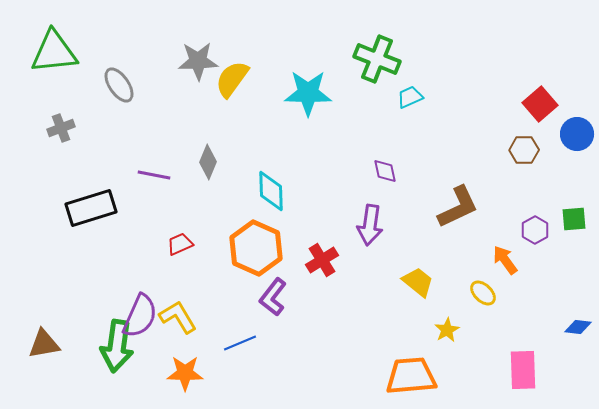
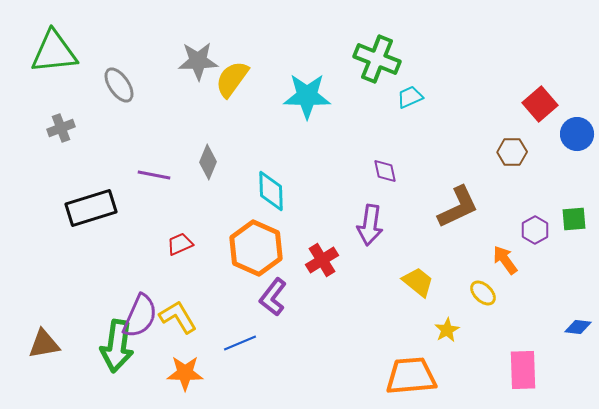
cyan star: moved 1 px left, 3 px down
brown hexagon: moved 12 px left, 2 px down
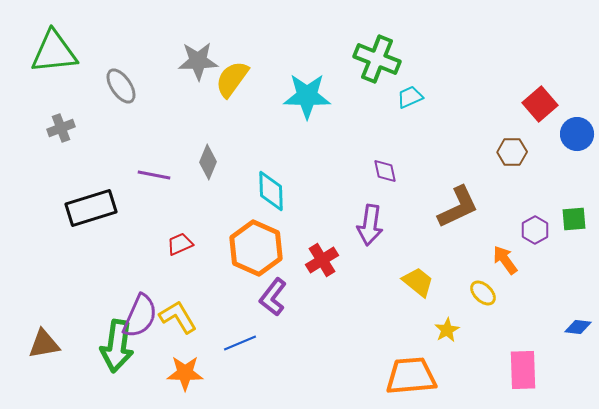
gray ellipse: moved 2 px right, 1 px down
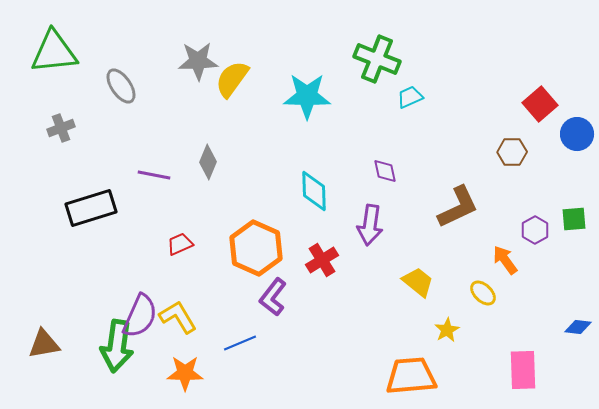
cyan diamond: moved 43 px right
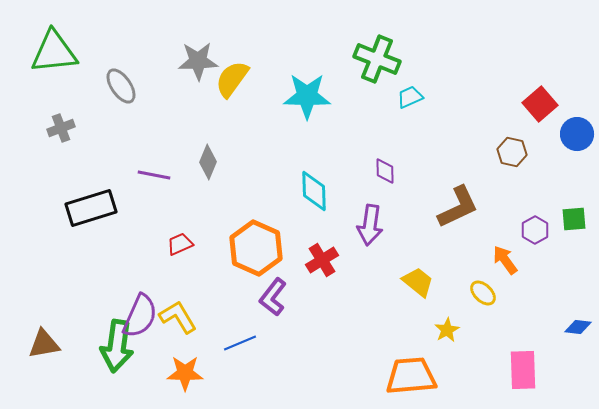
brown hexagon: rotated 12 degrees clockwise
purple diamond: rotated 12 degrees clockwise
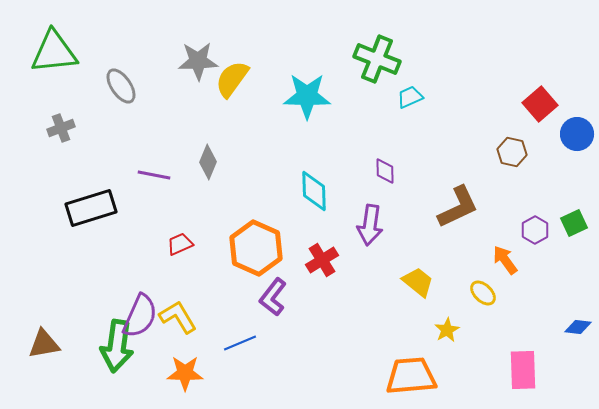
green square: moved 4 px down; rotated 20 degrees counterclockwise
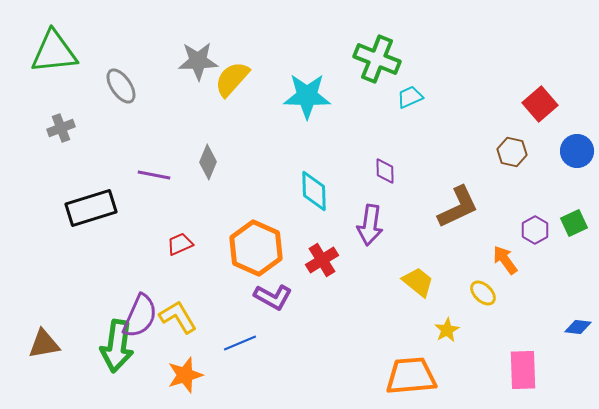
yellow semicircle: rotated 6 degrees clockwise
blue circle: moved 17 px down
purple L-shape: rotated 99 degrees counterclockwise
orange star: moved 2 px down; rotated 18 degrees counterclockwise
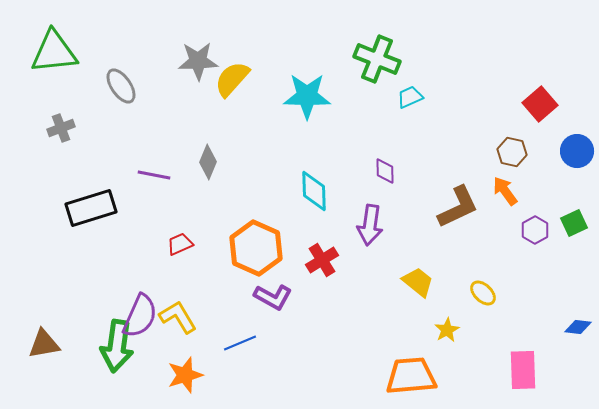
orange arrow: moved 69 px up
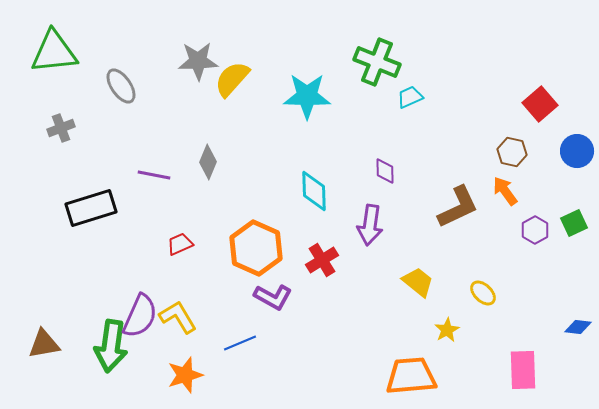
green cross: moved 3 px down
green arrow: moved 6 px left
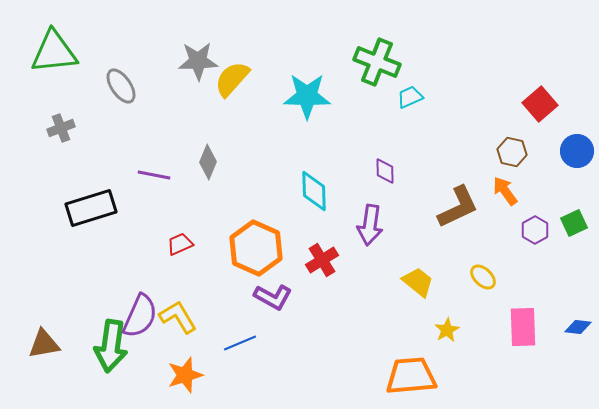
yellow ellipse: moved 16 px up
pink rectangle: moved 43 px up
